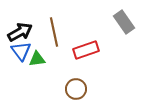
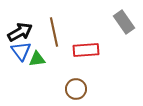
red rectangle: rotated 15 degrees clockwise
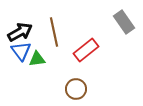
red rectangle: rotated 35 degrees counterclockwise
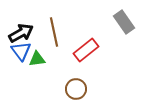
black arrow: moved 1 px right, 1 px down
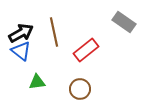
gray rectangle: rotated 20 degrees counterclockwise
blue triangle: rotated 15 degrees counterclockwise
green triangle: moved 23 px down
brown circle: moved 4 px right
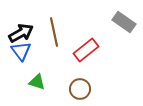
blue triangle: rotated 15 degrees clockwise
green triangle: rotated 24 degrees clockwise
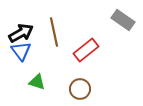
gray rectangle: moved 1 px left, 2 px up
